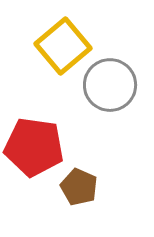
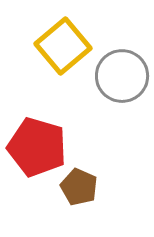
gray circle: moved 12 px right, 9 px up
red pentagon: moved 3 px right; rotated 8 degrees clockwise
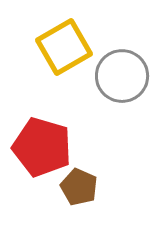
yellow square: moved 1 px right, 1 px down; rotated 10 degrees clockwise
red pentagon: moved 5 px right
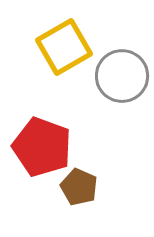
red pentagon: rotated 4 degrees clockwise
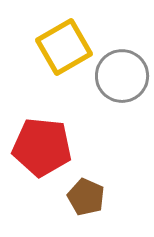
red pentagon: rotated 14 degrees counterclockwise
brown pentagon: moved 7 px right, 10 px down
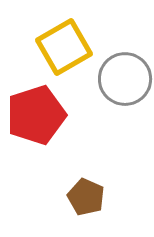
gray circle: moved 3 px right, 3 px down
red pentagon: moved 6 px left, 32 px up; rotated 24 degrees counterclockwise
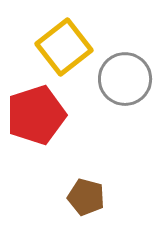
yellow square: rotated 8 degrees counterclockwise
brown pentagon: rotated 9 degrees counterclockwise
